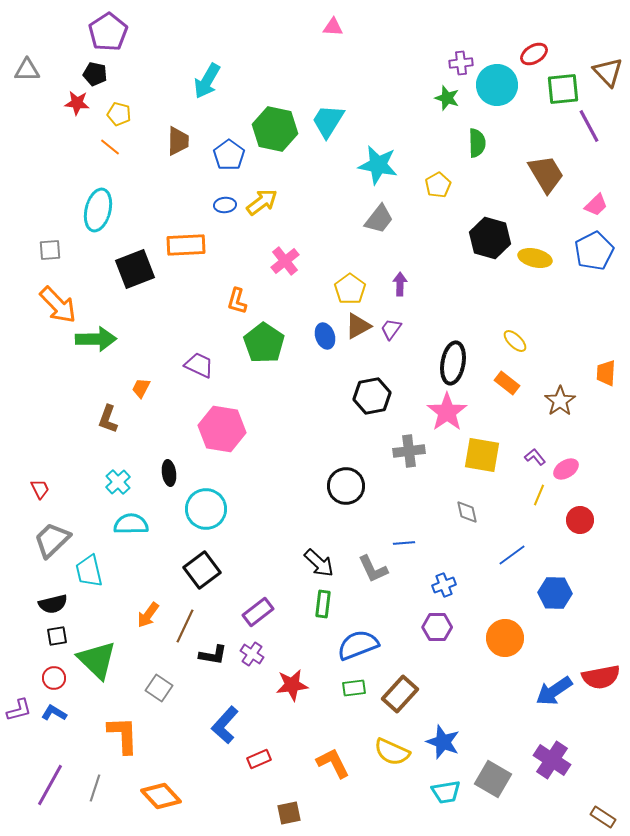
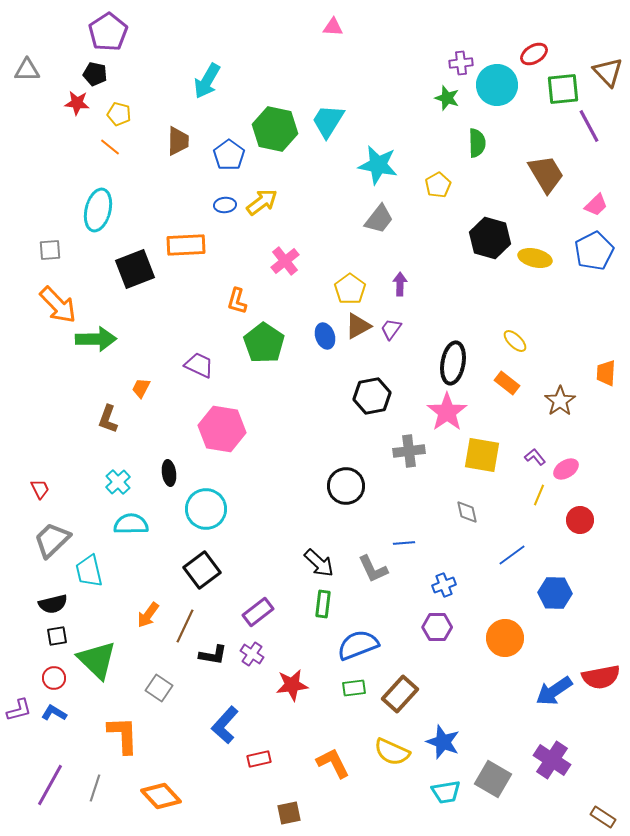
red rectangle at (259, 759): rotated 10 degrees clockwise
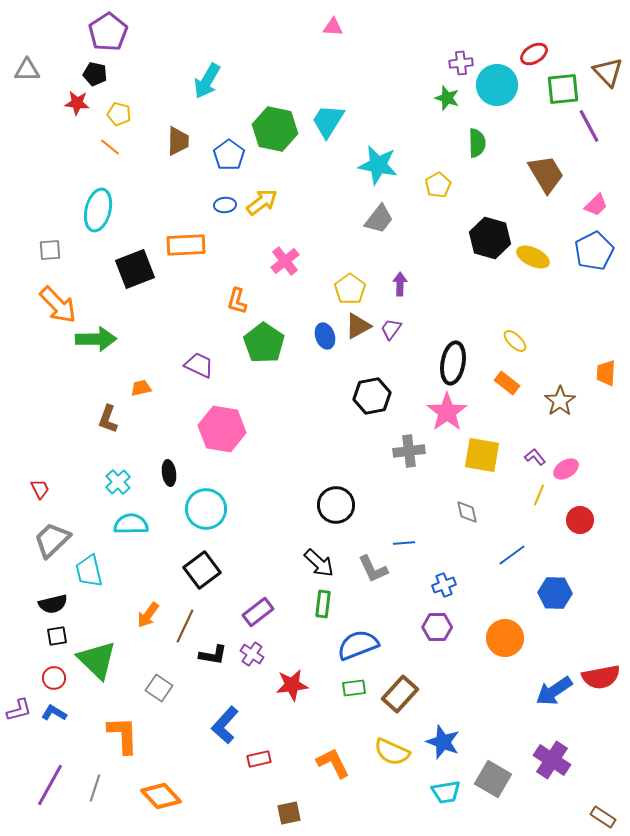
yellow ellipse at (535, 258): moved 2 px left, 1 px up; rotated 12 degrees clockwise
orange trapezoid at (141, 388): rotated 50 degrees clockwise
black circle at (346, 486): moved 10 px left, 19 px down
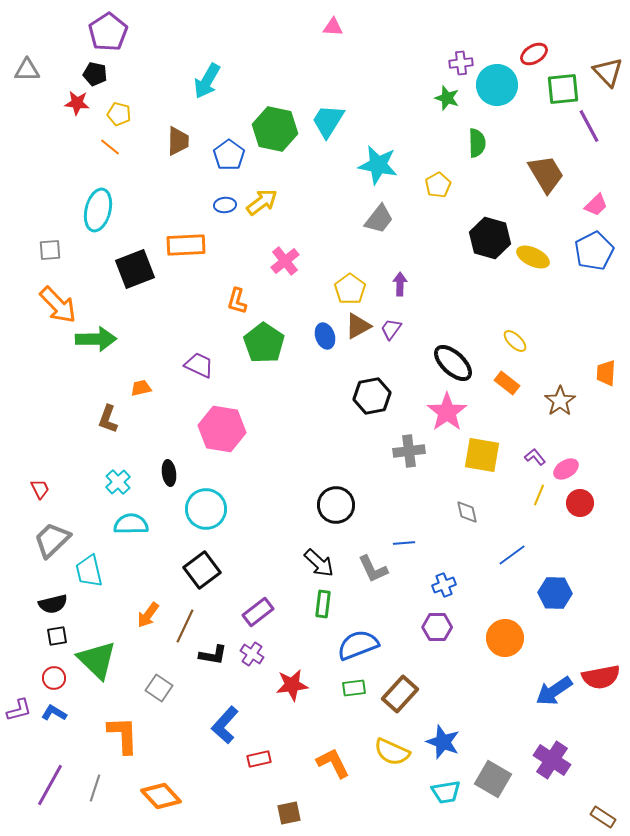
black ellipse at (453, 363): rotated 57 degrees counterclockwise
red circle at (580, 520): moved 17 px up
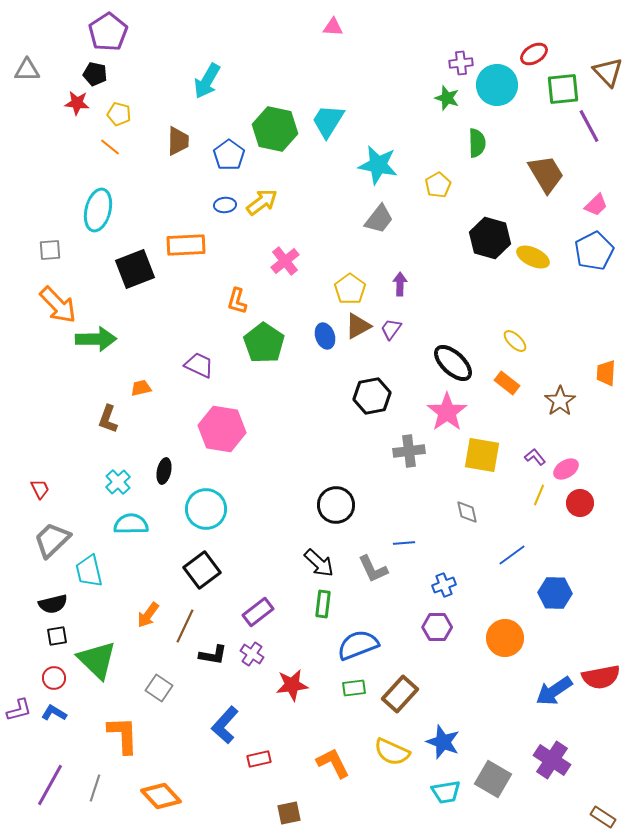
black ellipse at (169, 473): moved 5 px left, 2 px up; rotated 20 degrees clockwise
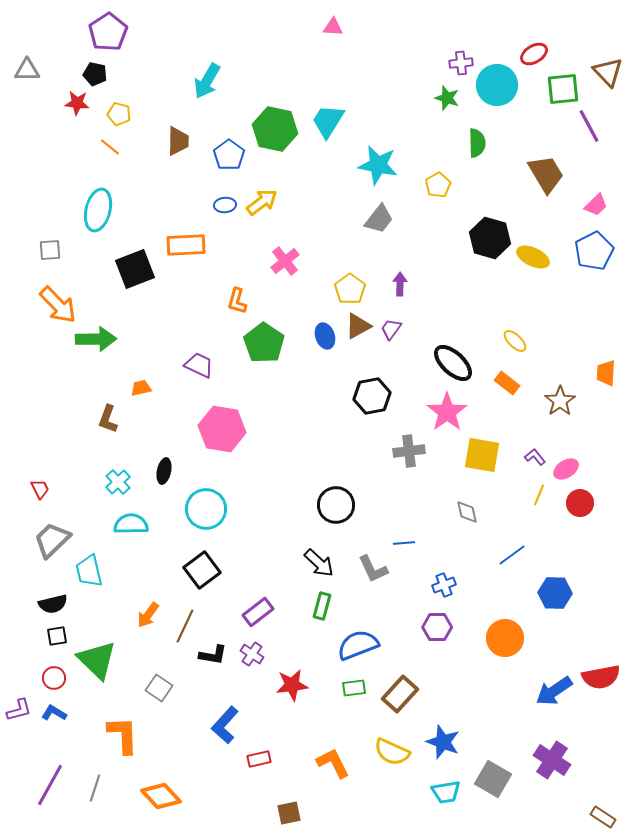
green rectangle at (323, 604): moved 1 px left, 2 px down; rotated 8 degrees clockwise
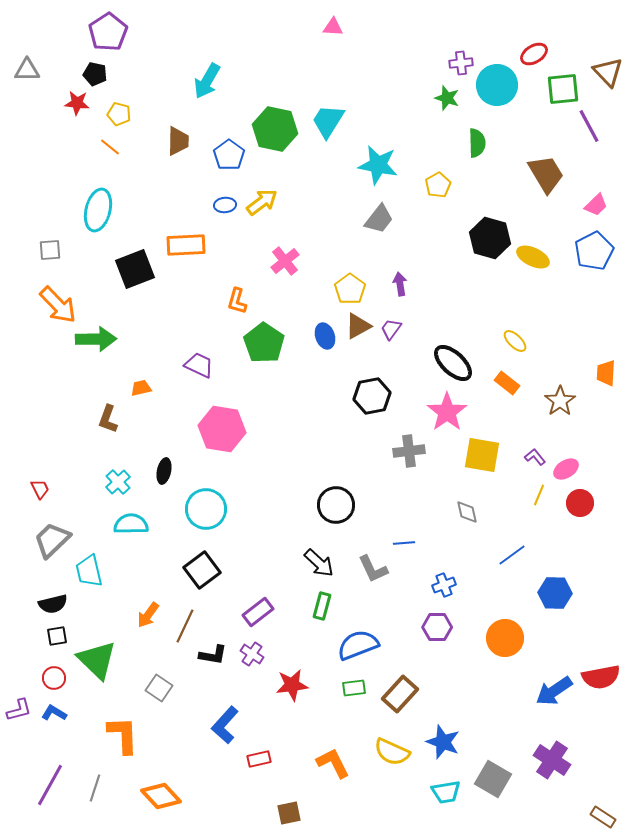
purple arrow at (400, 284): rotated 10 degrees counterclockwise
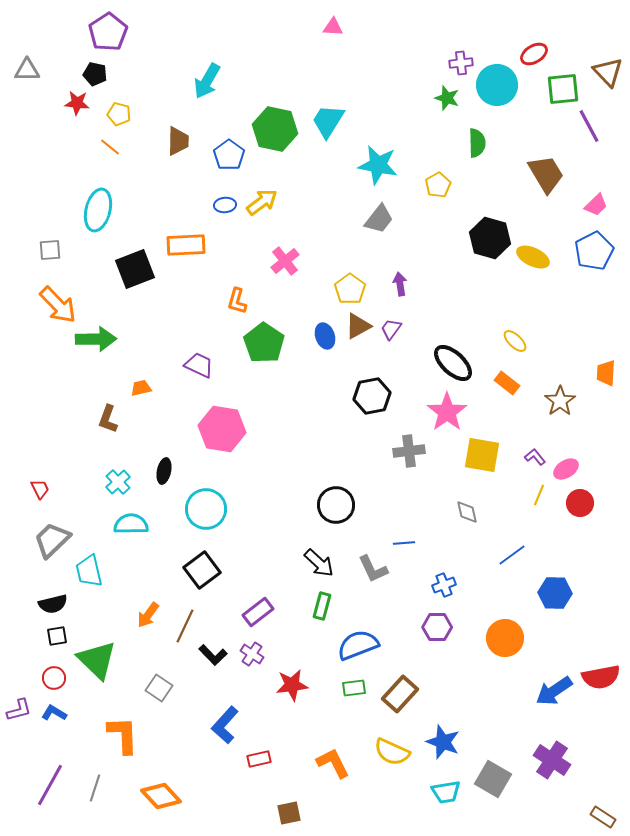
black L-shape at (213, 655): rotated 36 degrees clockwise
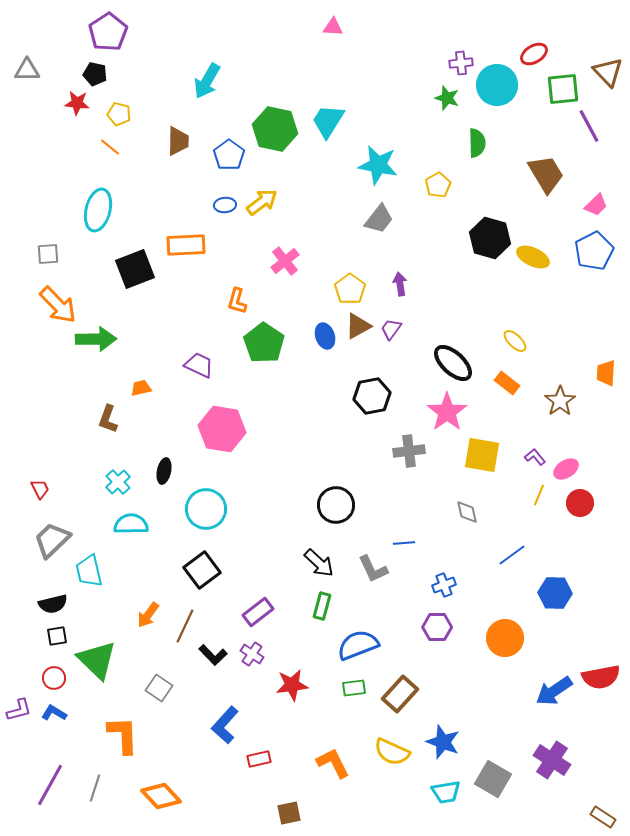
gray square at (50, 250): moved 2 px left, 4 px down
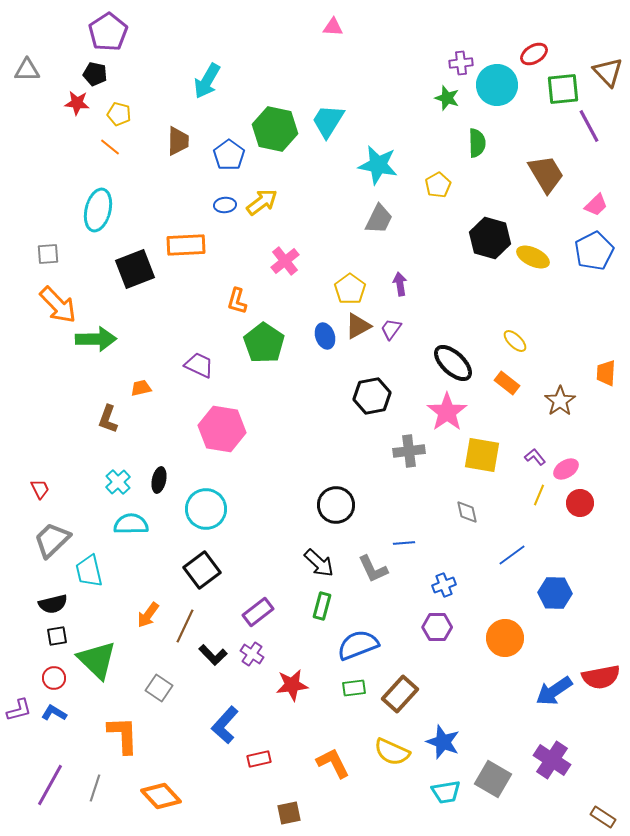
gray trapezoid at (379, 219): rotated 12 degrees counterclockwise
black ellipse at (164, 471): moved 5 px left, 9 px down
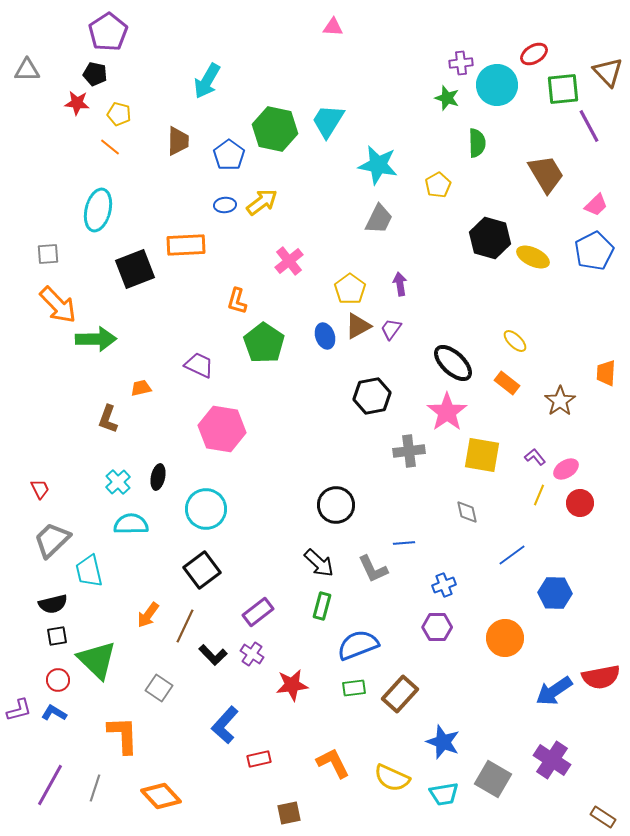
pink cross at (285, 261): moved 4 px right
black ellipse at (159, 480): moved 1 px left, 3 px up
red circle at (54, 678): moved 4 px right, 2 px down
yellow semicircle at (392, 752): moved 26 px down
cyan trapezoid at (446, 792): moved 2 px left, 2 px down
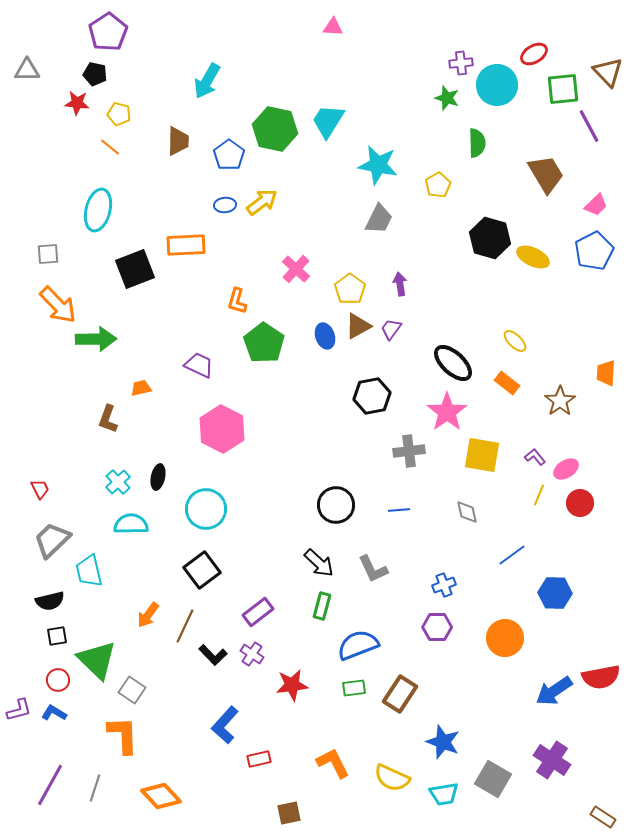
pink cross at (289, 261): moved 7 px right, 8 px down; rotated 8 degrees counterclockwise
pink hexagon at (222, 429): rotated 18 degrees clockwise
blue line at (404, 543): moved 5 px left, 33 px up
black semicircle at (53, 604): moved 3 px left, 3 px up
gray square at (159, 688): moved 27 px left, 2 px down
brown rectangle at (400, 694): rotated 9 degrees counterclockwise
